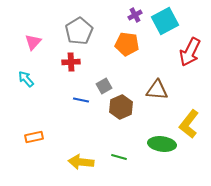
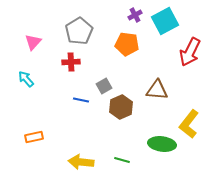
green line: moved 3 px right, 3 px down
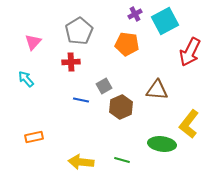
purple cross: moved 1 px up
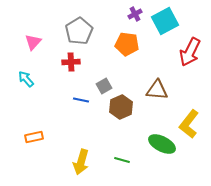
green ellipse: rotated 20 degrees clockwise
yellow arrow: rotated 80 degrees counterclockwise
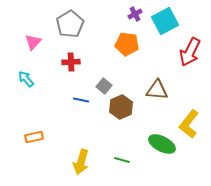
gray pentagon: moved 9 px left, 7 px up
gray square: rotated 21 degrees counterclockwise
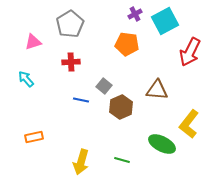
pink triangle: rotated 30 degrees clockwise
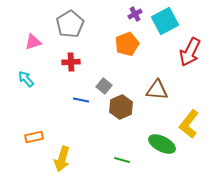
orange pentagon: rotated 30 degrees counterclockwise
yellow arrow: moved 19 px left, 3 px up
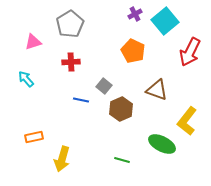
cyan square: rotated 12 degrees counterclockwise
orange pentagon: moved 6 px right, 7 px down; rotated 25 degrees counterclockwise
brown triangle: rotated 15 degrees clockwise
brown hexagon: moved 2 px down
yellow L-shape: moved 2 px left, 3 px up
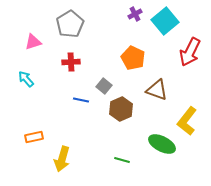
orange pentagon: moved 7 px down
